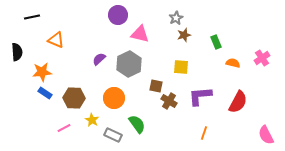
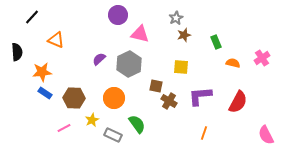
black line: rotated 35 degrees counterclockwise
yellow star: rotated 16 degrees clockwise
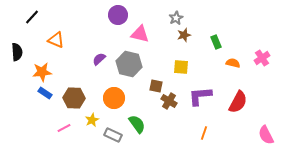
gray hexagon: rotated 20 degrees counterclockwise
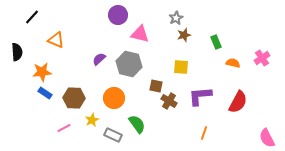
pink semicircle: moved 1 px right, 3 px down
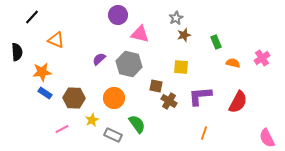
pink line: moved 2 px left, 1 px down
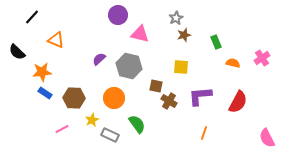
black semicircle: rotated 138 degrees clockwise
gray hexagon: moved 2 px down
gray rectangle: moved 3 px left
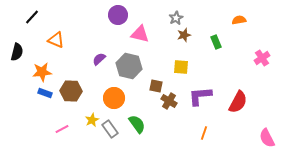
black semicircle: rotated 120 degrees counterclockwise
orange semicircle: moved 6 px right, 43 px up; rotated 24 degrees counterclockwise
blue rectangle: rotated 16 degrees counterclockwise
brown hexagon: moved 3 px left, 7 px up
gray rectangle: moved 6 px up; rotated 30 degrees clockwise
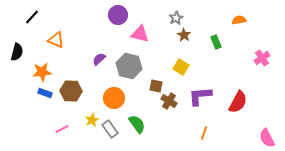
brown star: rotated 24 degrees counterclockwise
yellow square: rotated 28 degrees clockwise
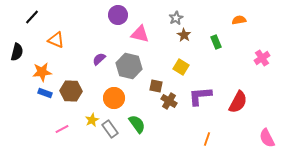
orange line: moved 3 px right, 6 px down
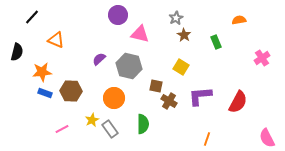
green semicircle: moved 6 px right; rotated 36 degrees clockwise
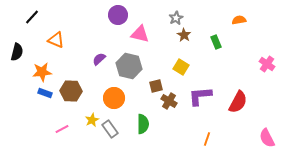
pink cross: moved 5 px right, 6 px down; rotated 21 degrees counterclockwise
brown square: rotated 24 degrees counterclockwise
